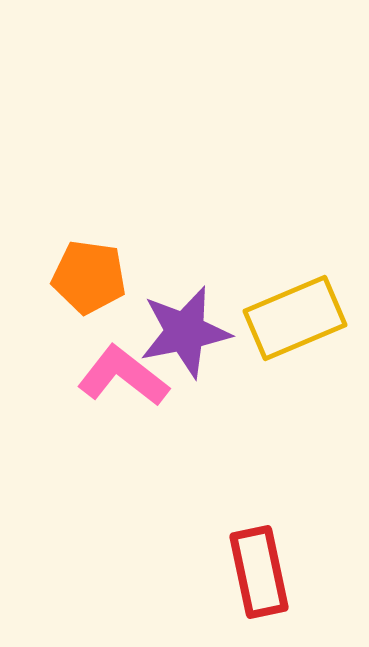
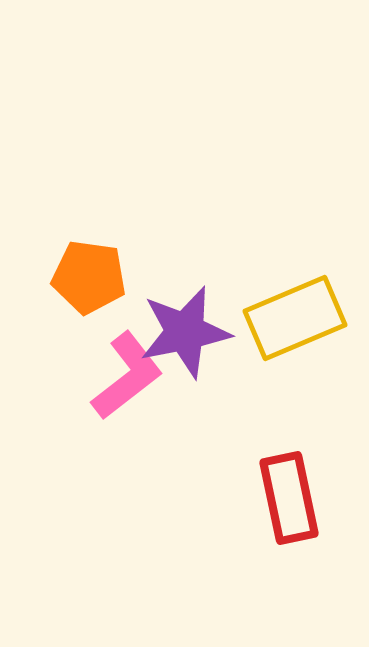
pink L-shape: moved 4 px right; rotated 104 degrees clockwise
red rectangle: moved 30 px right, 74 px up
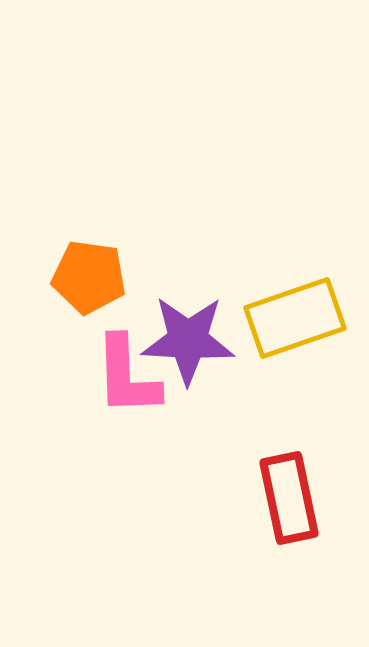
yellow rectangle: rotated 4 degrees clockwise
purple star: moved 3 px right, 8 px down; rotated 14 degrees clockwise
pink L-shape: rotated 126 degrees clockwise
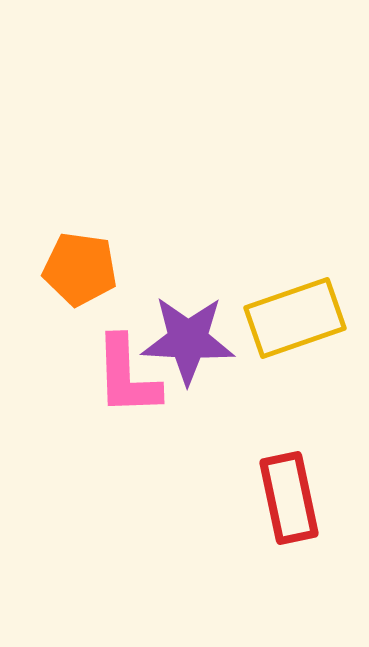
orange pentagon: moved 9 px left, 8 px up
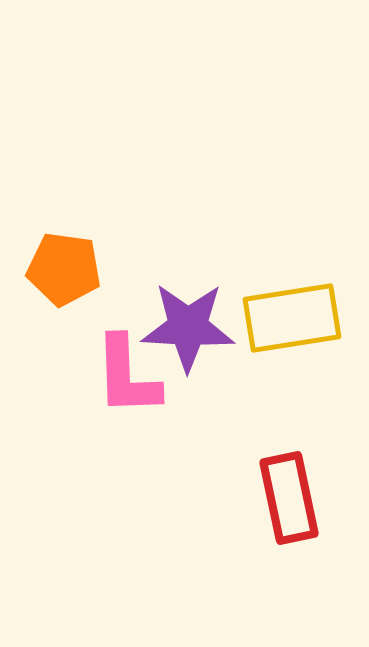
orange pentagon: moved 16 px left
yellow rectangle: moved 3 px left; rotated 10 degrees clockwise
purple star: moved 13 px up
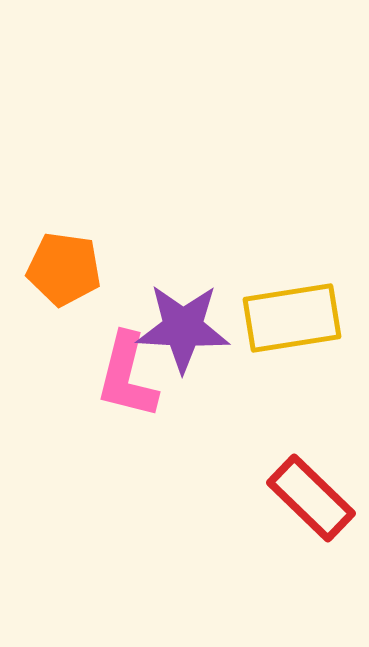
purple star: moved 5 px left, 1 px down
pink L-shape: rotated 16 degrees clockwise
red rectangle: moved 22 px right; rotated 34 degrees counterclockwise
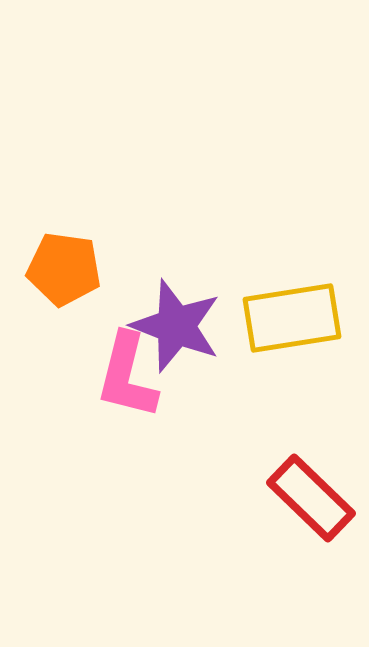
purple star: moved 7 px left, 2 px up; rotated 18 degrees clockwise
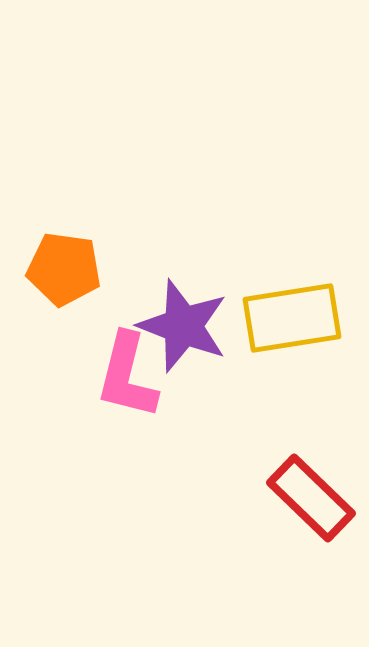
purple star: moved 7 px right
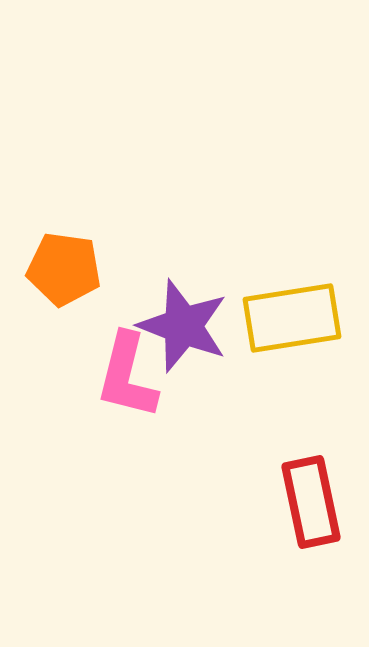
red rectangle: moved 4 px down; rotated 34 degrees clockwise
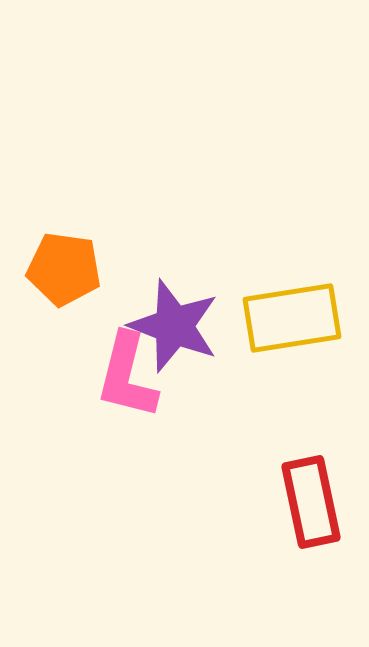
purple star: moved 9 px left
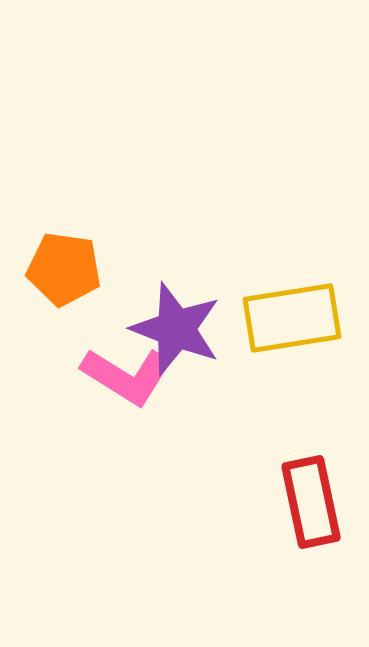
purple star: moved 2 px right, 3 px down
pink L-shape: rotated 72 degrees counterclockwise
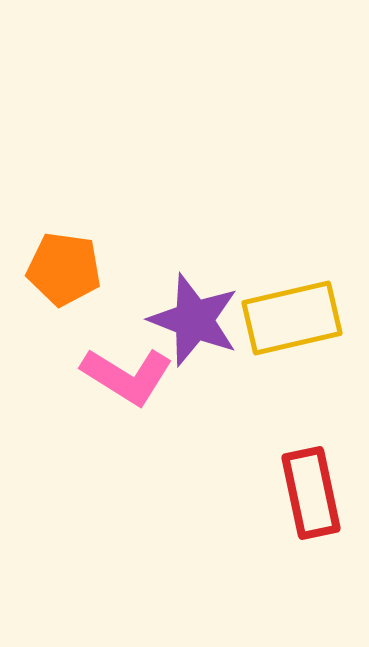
yellow rectangle: rotated 4 degrees counterclockwise
purple star: moved 18 px right, 9 px up
red rectangle: moved 9 px up
